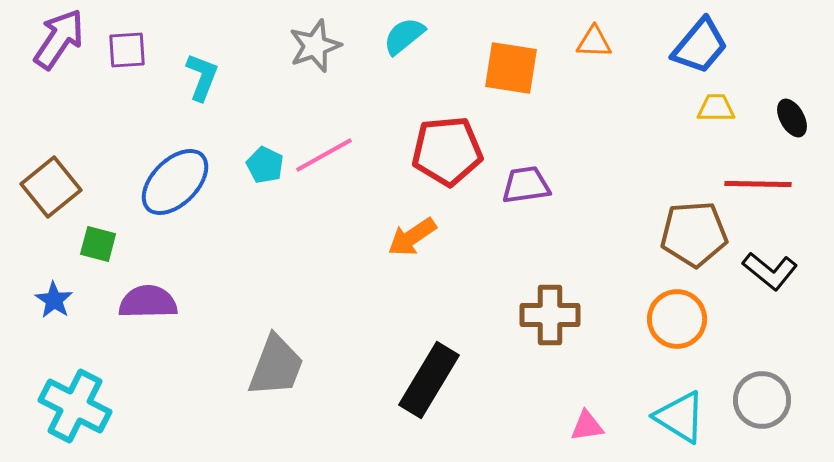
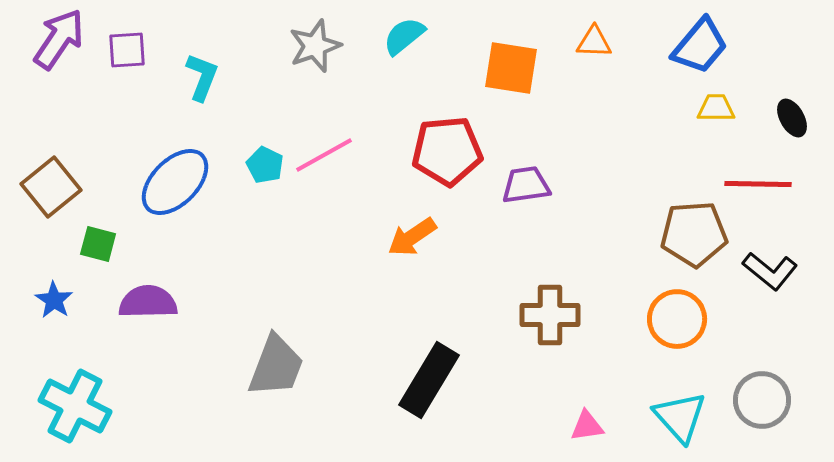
cyan triangle: rotated 16 degrees clockwise
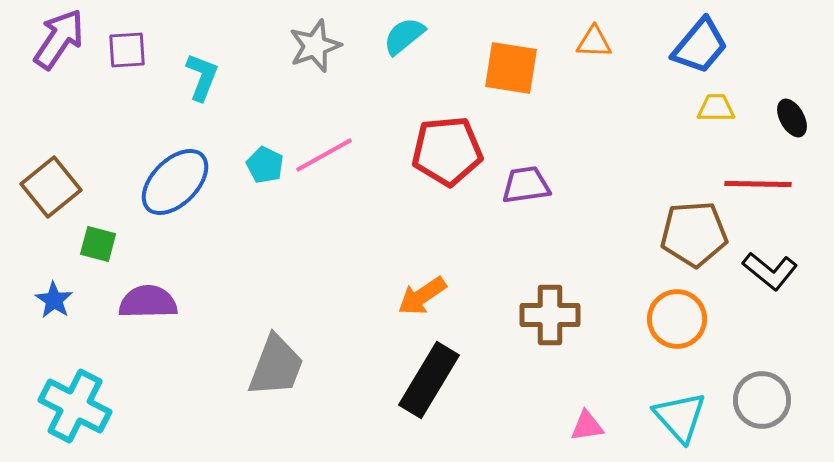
orange arrow: moved 10 px right, 59 px down
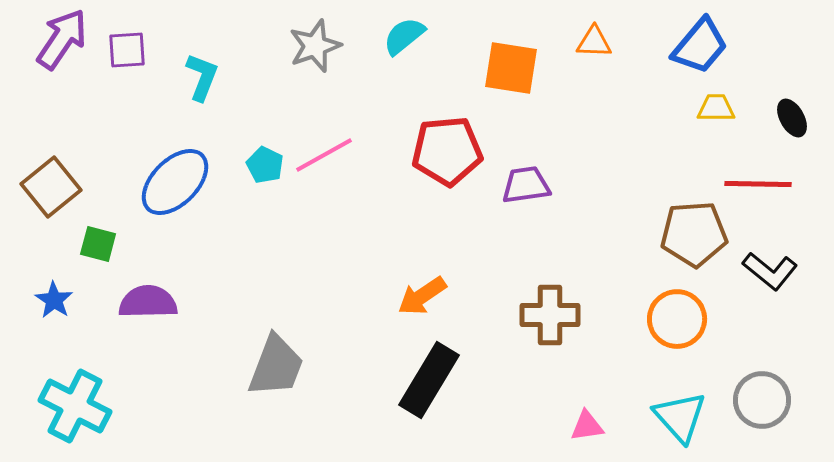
purple arrow: moved 3 px right
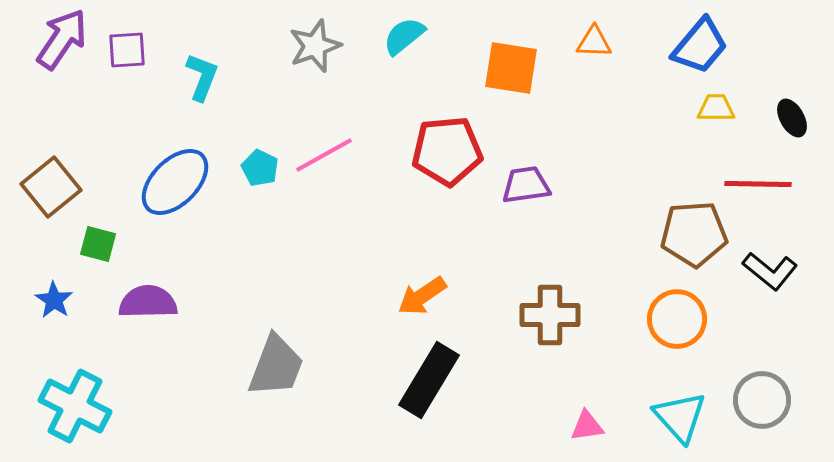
cyan pentagon: moved 5 px left, 3 px down
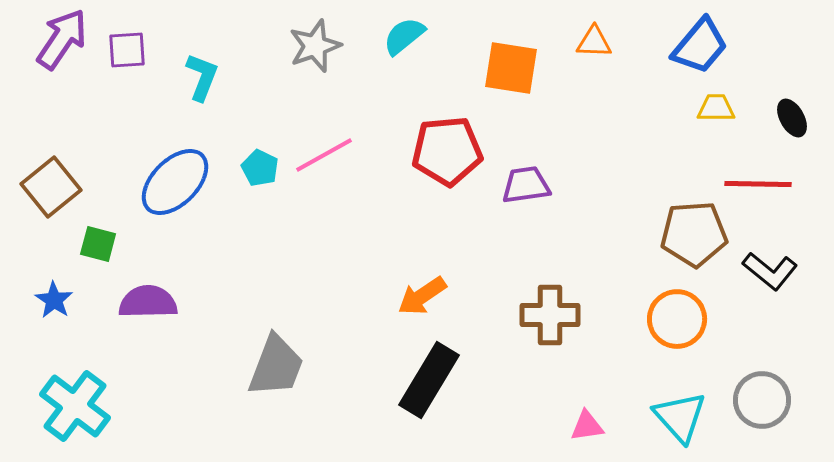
cyan cross: rotated 10 degrees clockwise
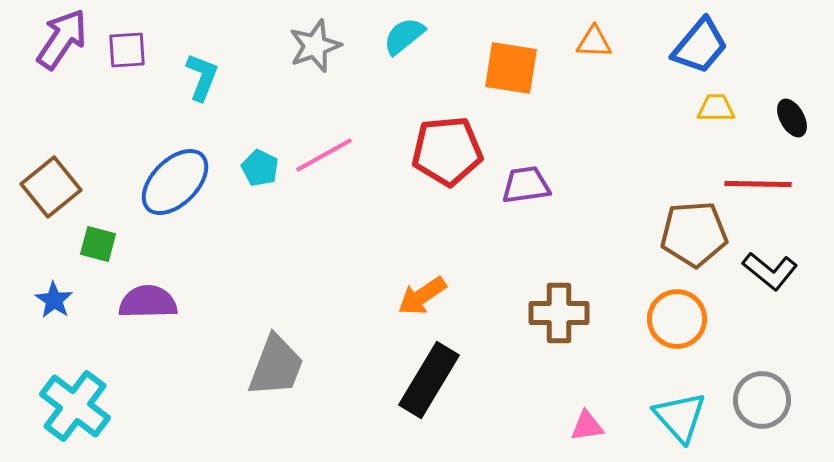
brown cross: moved 9 px right, 2 px up
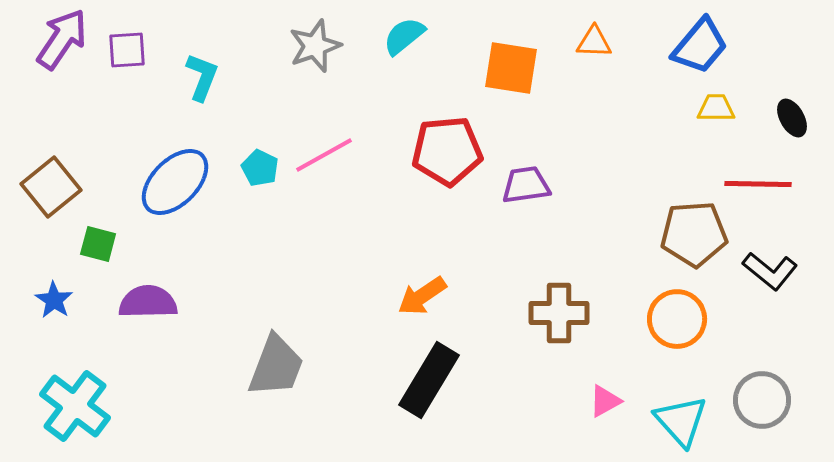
cyan triangle: moved 1 px right, 4 px down
pink triangle: moved 18 px right, 25 px up; rotated 21 degrees counterclockwise
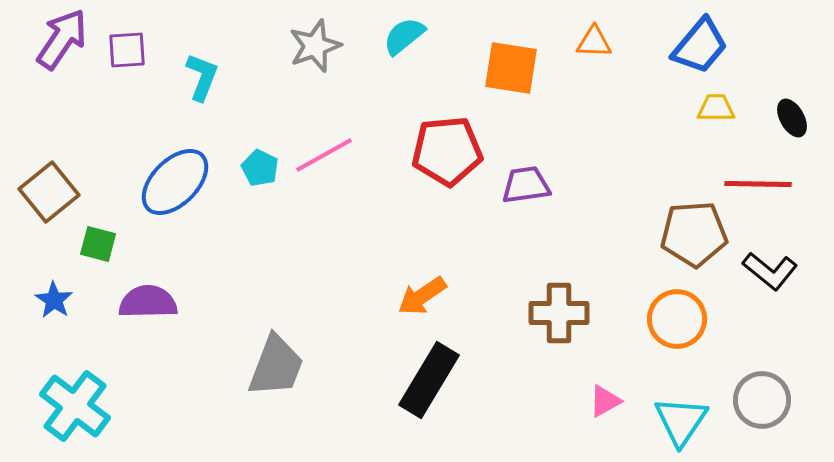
brown square: moved 2 px left, 5 px down
cyan triangle: rotated 16 degrees clockwise
